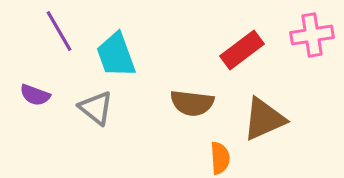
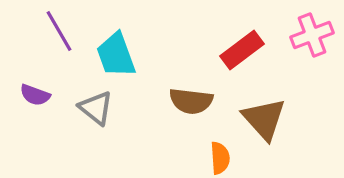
pink cross: rotated 12 degrees counterclockwise
brown semicircle: moved 1 px left, 2 px up
brown triangle: rotated 48 degrees counterclockwise
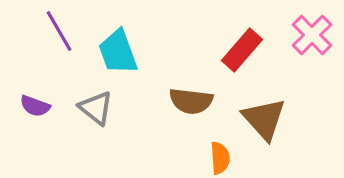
pink cross: rotated 24 degrees counterclockwise
red rectangle: rotated 12 degrees counterclockwise
cyan trapezoid: moved 2 px right, 3 px up
purple semicircle: moved 11 px down
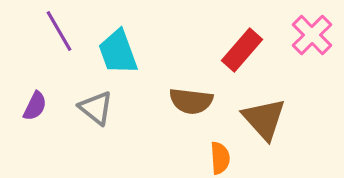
purple semicircle: rotated 84 degrees counterclockwise
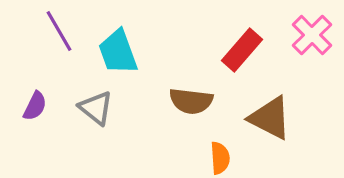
brown triangle: moved 6 px right, 1 px up; rotated 21 degrees counterclockwise
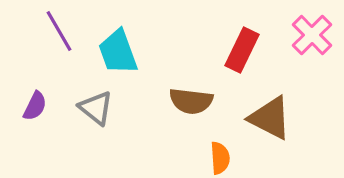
red rectangle: rotated 15 degrees counterclockwise
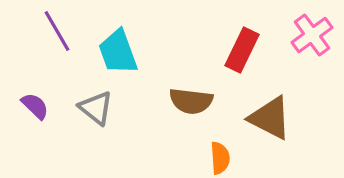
purple line: moved 2 px left
pink cross: rotated 9 degrees clockwise
purple semicircle: rotated 72 degrees counterclockwise
